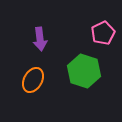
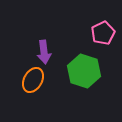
purple arrow: moved 4 px right, 13 px down
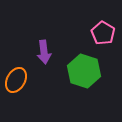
pink pentagon: rotated 15 degrees counterclockwise
orange ellipse: moved 17 px left
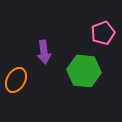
pink pentagon: rotated 20 degrees clockwise
green hexagon: rotated 12 degrees counterclockwise
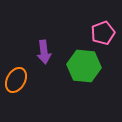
green hexagon: moved 5 px up
